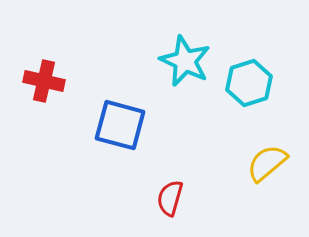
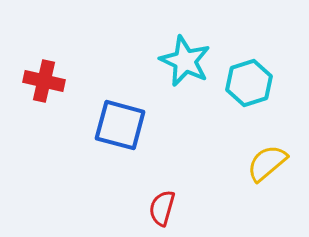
red semicircle: moved 8 px left, 10 px down
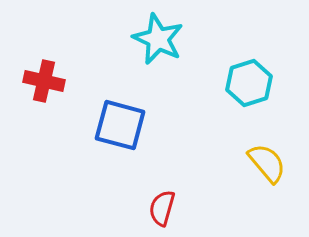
cyan star: moved 27 px left, 22 px up
yellow semicircle: rotated 90 degrees clockwise
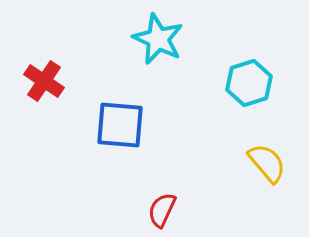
red cross: rotated 21 degrees clockwise
blue square: rotated 10 degrees counterclockwise
red semicircle: moved 2 px down; rotated 9 degrees clockwise
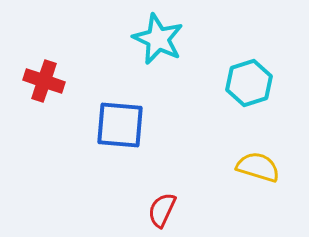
red cross: rotated 15 degrees counterclockwise
yellow semicircle: moved 9 px left, 4 px down; rotated 33 degrees counterclockwise
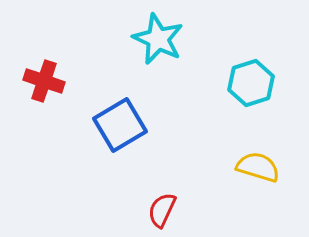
cyan hexagon: moved 2 px right
blue square: rotated 36 degrees counterclockwise
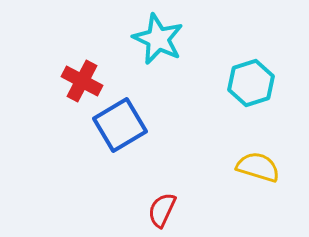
red cross: moved 38 px right; rotated 9 degrees clockwise
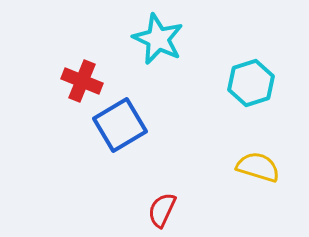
red cross: rotated 6 degrees counterclockwise
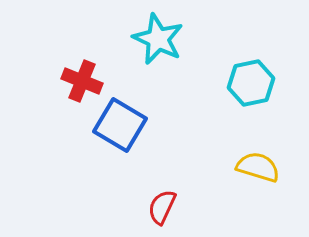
cyan hexagon: rotated 6 degrees clockwise
blue square: rotated 28 degrees counterclockwise
red semicircle: moved 3 px up
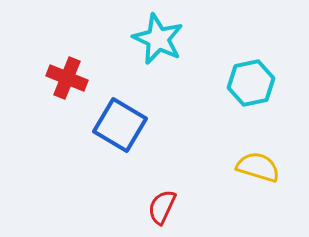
red cross: moved 15 px left, 3 px up
